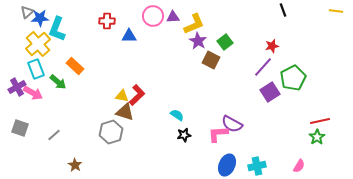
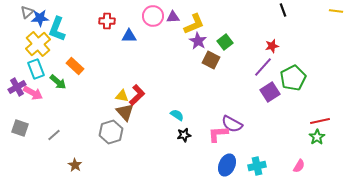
brown triangle: rotated 30 degrees clockwise
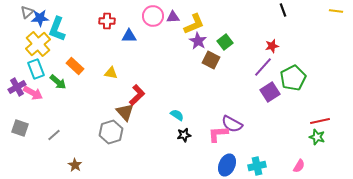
yellow triangle: moved 11 px left, 23 px up
green star: rotated 21 degrees counterclockwise
